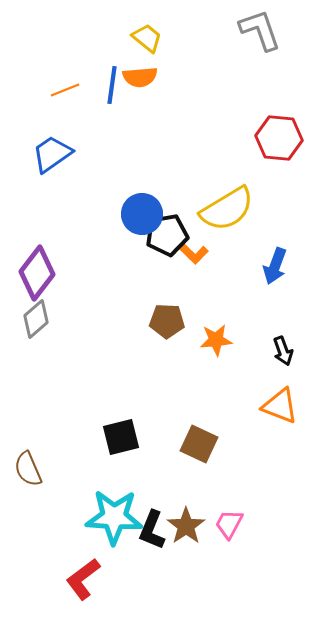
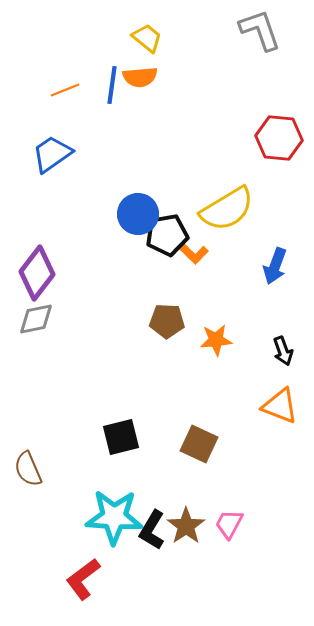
blue circle: moved 4 px left
gray diamond: rotated 30 degrees clockwise
black L-shape: rotated 9 degrees clockwise
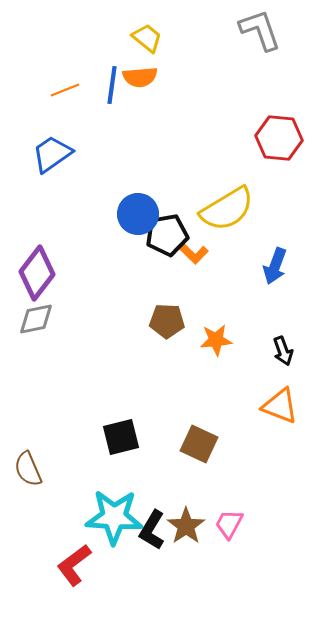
red L-shape: moved 9 px left, 14 px up
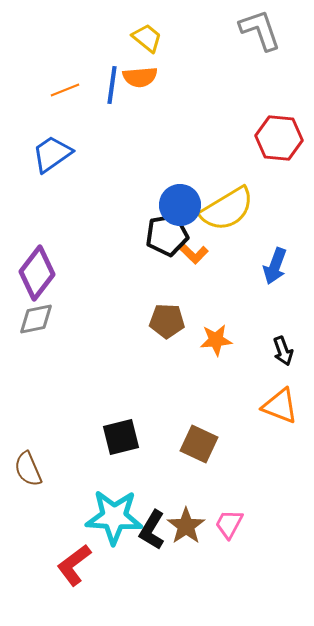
blue circle: moved 42 px right, 9 px up
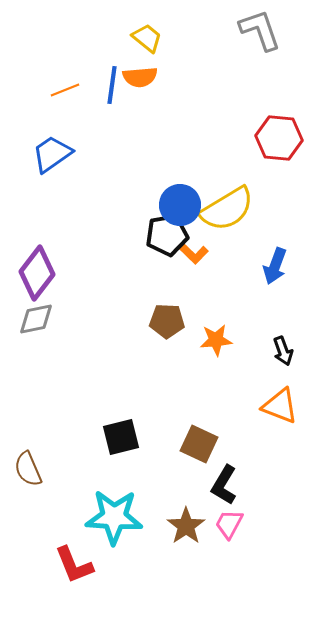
black L-shape: moved 72 px right, 45 px up
red L-shape: rotated 75 degrees counterclockwise
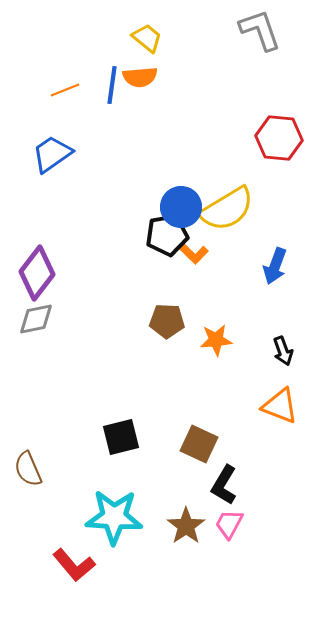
blue circle: moved 1 px right, 2 px down
red L-shape: rotated 18 degrees counterclockwise
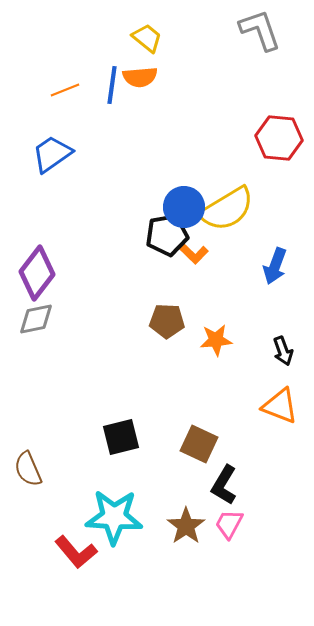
blue circle: moved 3 px right
red L-shape: moved 2 px right, 13 px up
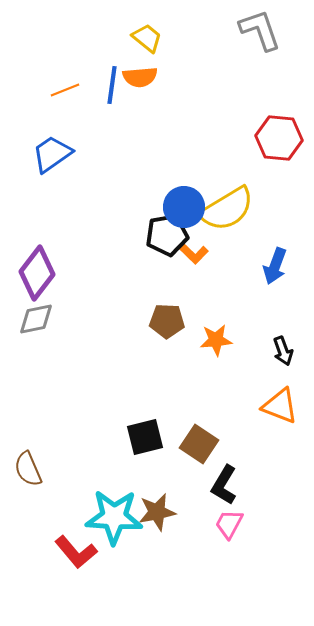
black square: moved 24 px right
brown square: rotated 9 degrees clockwise
brown star: moved 29 px left, 14 px up; rotated 24 degrees clockwise
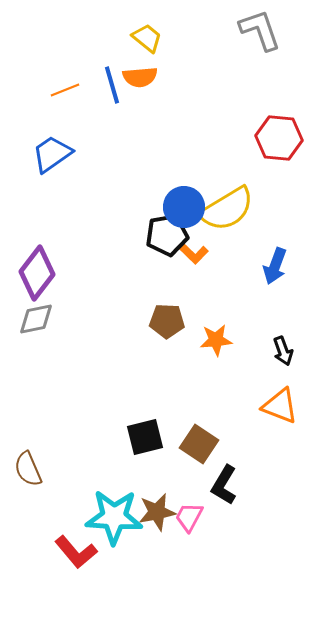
blue line: rotated 24 degrees counterclockwise
pink trapezoid: moved 40 px left, 7 px up
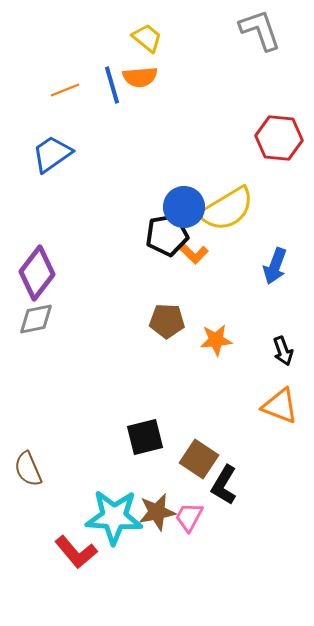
brown square: moved 15 px down
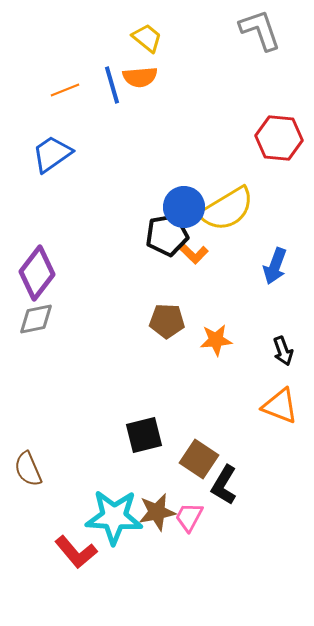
black square: moved 1 px left, 2 px up
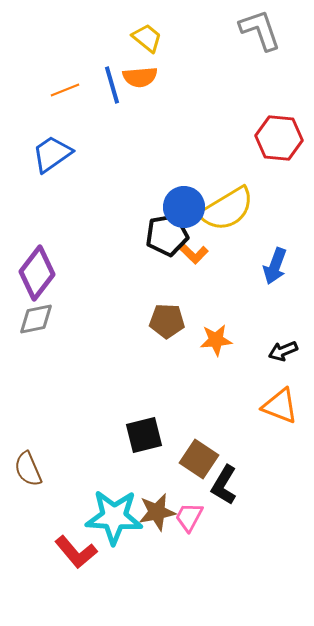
black arrow: rotated 88 degrees clockwise
